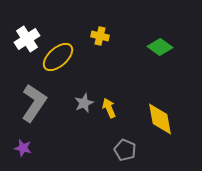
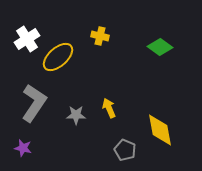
gray star: moved 8 px left, 12 px down; rotated 24 degrees clockwise
yellow diamond: moved 11 px down
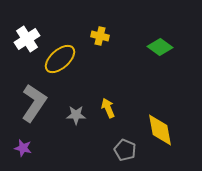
yellow ellipse: moved 2 px right, 2 px down
yellow arrow: moved 1 px left
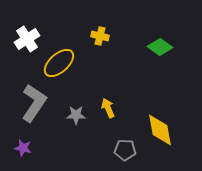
yellow ellipse: moved 1 px left, 4 px down
gray pentagon: rotated 20 degrees counterclockwise
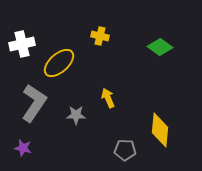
white cross: moved 5 px left, 5 px down; rotated 20 degrees clockwise
yellow arrow: moved 10 px up
yellow diamond: rotated 16 degrees clockwise
